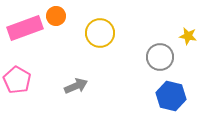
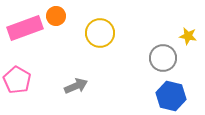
gray circle: moved 3 px right, 1 px down
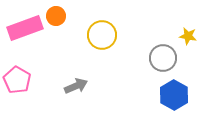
yellow circle: moved 2 px right, 2 px down
blue hexagon: moved 3 px right, 1 px up; rotated 16 degrees clockwise
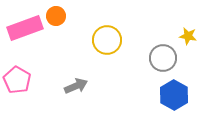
yellow circle: moved 5 px right, 5 px down
